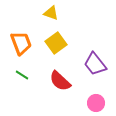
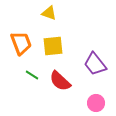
yellow triangle: moved 2 px left
yellow square: moved 3 px left, 3 px down; rotated 30 degrees clockwise
green line: moved 10 px right
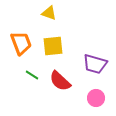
purple trapezoid: rotated 35 degrees counterclockwise
pink circle: moved 5 px up
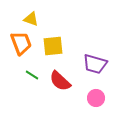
yellow triangle: moved 18 px left, 6 px down
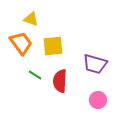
orange trapezoid: rotated 15 degrees counterclockwise
green line: moved 3 px right
red semicircle: rotated 50 degrees clockwise
pink circle: moved 2 px right, 2 px down
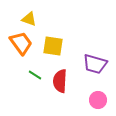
yellow triangle: moved 2 px left
yellow square: rotated 15 degrees clockwise
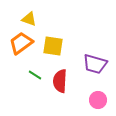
orange trapezoid: rotated 90 degrees counterclockwise
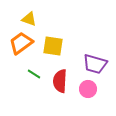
green line: moved 1 px left, 1 px up
pink circle: moved 10 px left, 11 px up
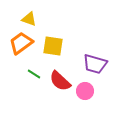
red semicircle: rotated 50 degrees counterclockwise
pink circle: moved 3 px left, 2 px down
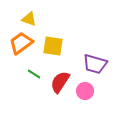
red semicircle: moved 1 px down; rotated 80 degrees clockwise
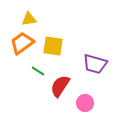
yellow triangle: rotated 28 degrees counterclockwise
orange trapezoid: moved 1 px right
green line: moved 4 px right, 3 px up
red semicircle: moved 4 px down
pink circle: moved 12 px down
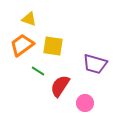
yellow triangle: rotated 28 degrees clockwise
orange trapezoid: moved 2 px down
